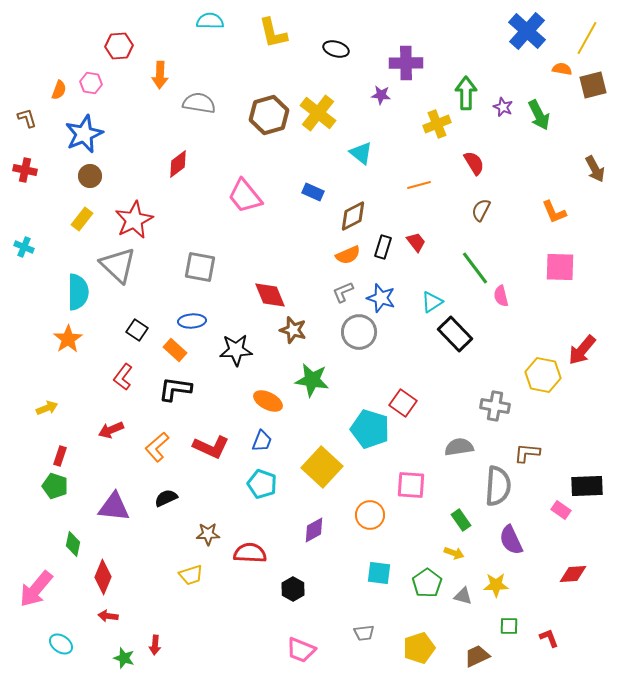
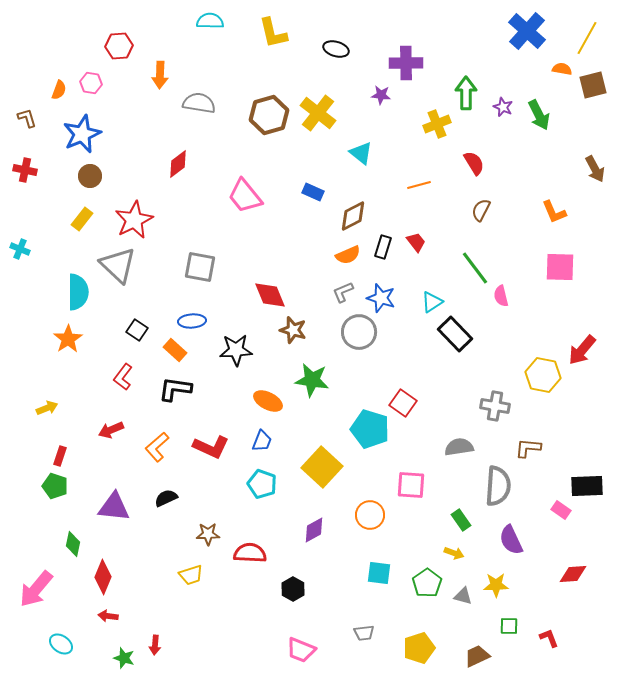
blue star at (84, 134): moved 2 px left
cyan cross at (24, 247): moved 4 px left, 2 px down
brown L-shape at (527, 453): moved 1 px right, 5 px up
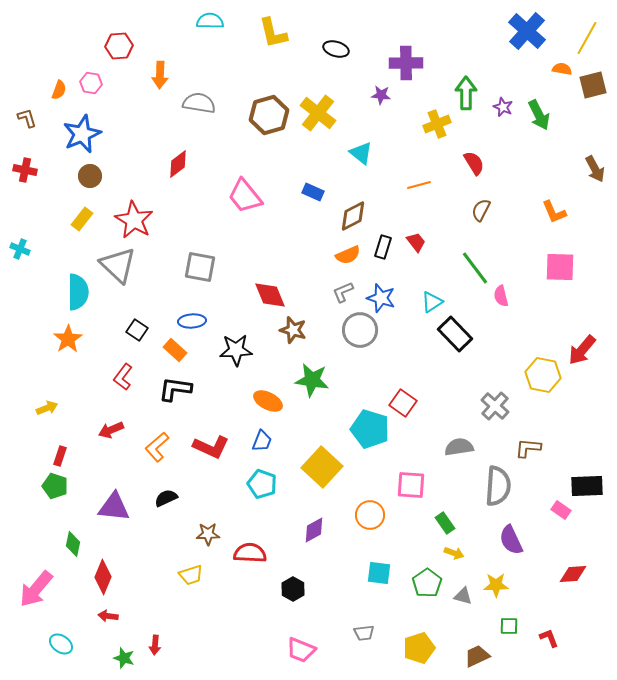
red star at (134, 220): rotated 15 degrees counterclockwise
gray circle at (359, 332): moved 1 px right, 2 px up
gray cross at (495, 406): rotated 32 degrees clockwise
green rectangle at (461, 520): moved 16 px left, 3 px down
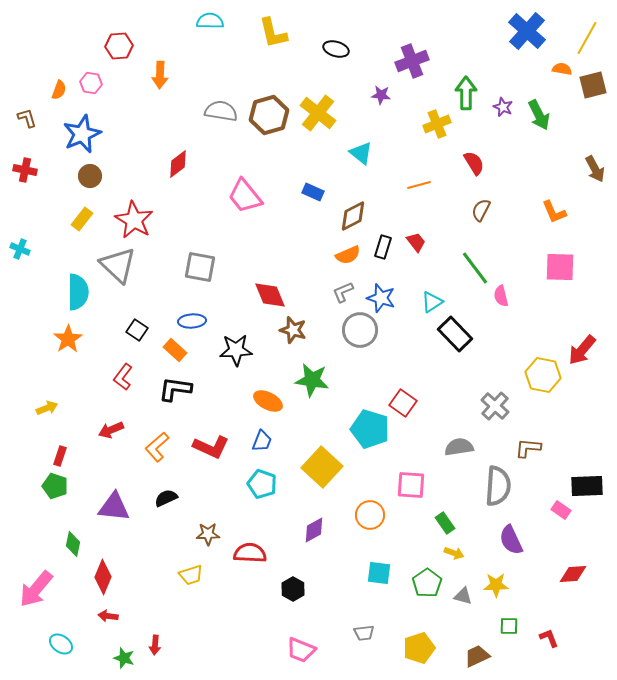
purple cross at (406, 63): moved 6 px right, 2 px up; rotated 20 degrees counterclockwise
gray semicircle at (199, 103): moved 22 px right, 8 px down
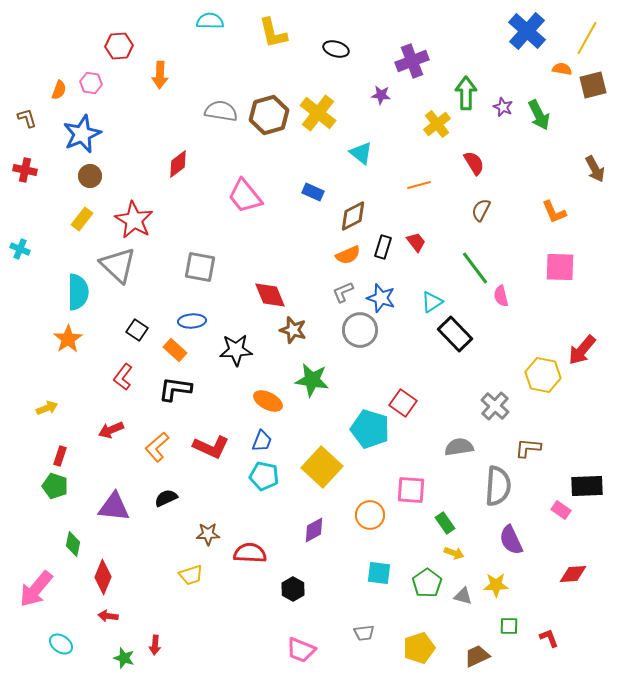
yellow cross at (437, 124): rotated 16 degrees counterclockwise
cyan pentagon at (262, 484): moved 2 px right, 8 px up; rotated 8 degrees counterclockwise
pink square at (411, 485): moved 5 px down
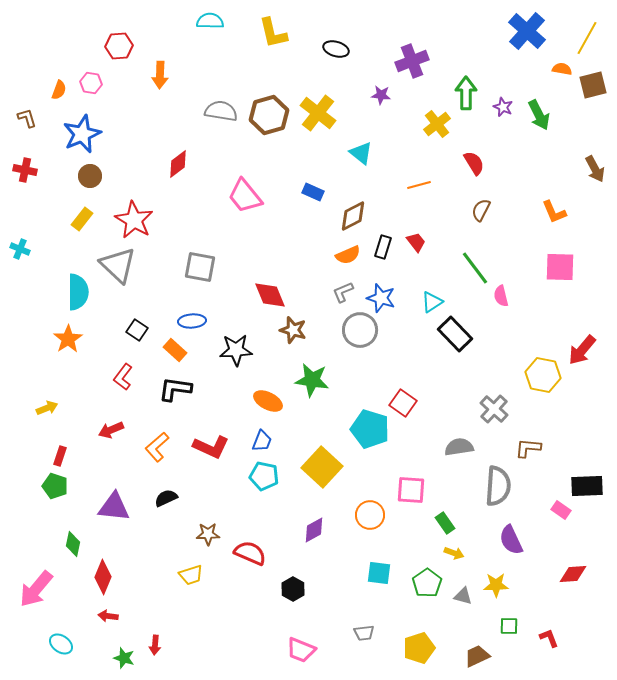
gray cross at (495, 406): moved 1 px left, 3 px down
red semicircle at (250, 553): rotated 20 degrees clockwise
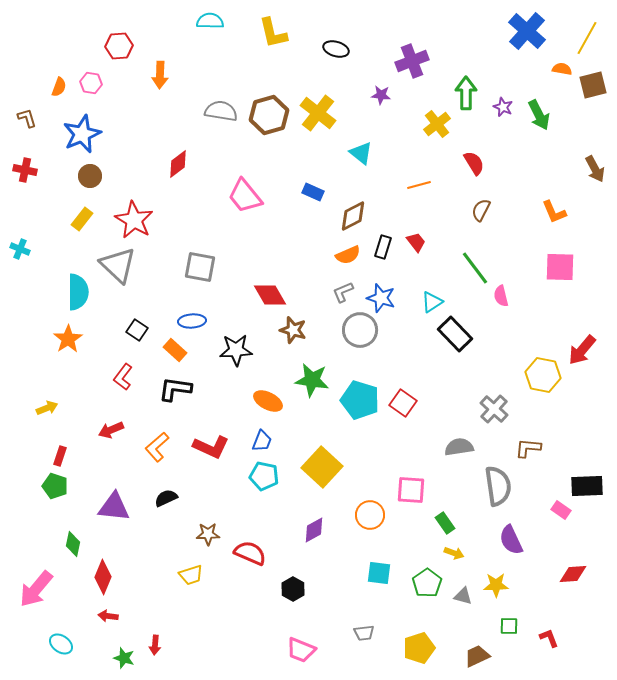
orange semicircle at (59, 90): moved 3 px up
red diamond at (270, 295): rotated 8 degrees counterclockwise
cyan pentagon at (370, 429): moved 10 px left, 29 px up
gray semicircle at (498, 486): rotated 12 degrees counterclockwise
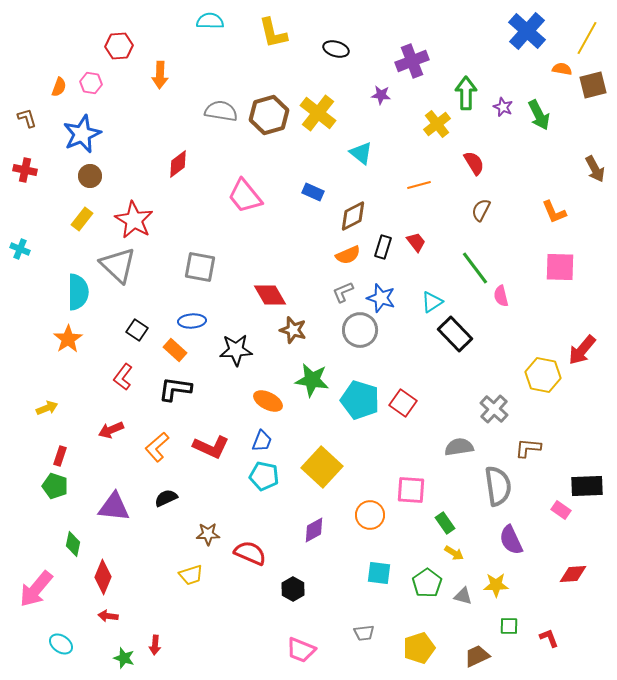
yellow arrow at (454, 553): rotated 12 degrees clockwise
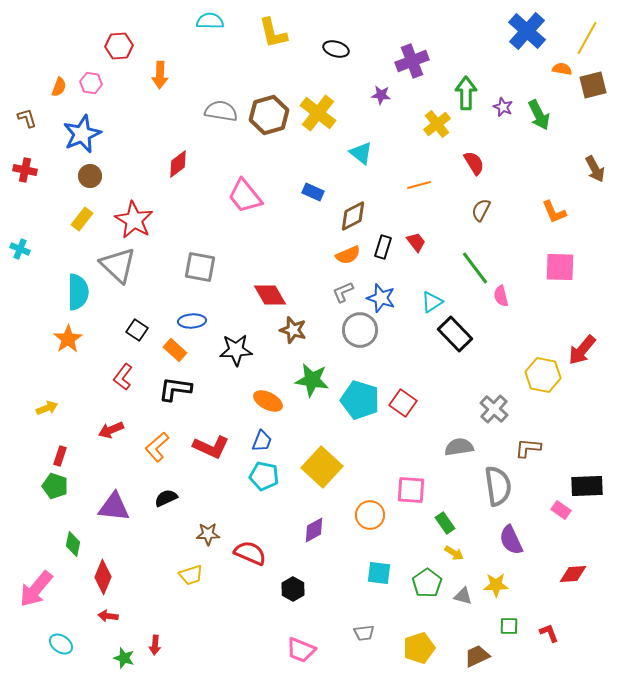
red L-shape at (549, 638): moved 5 px up
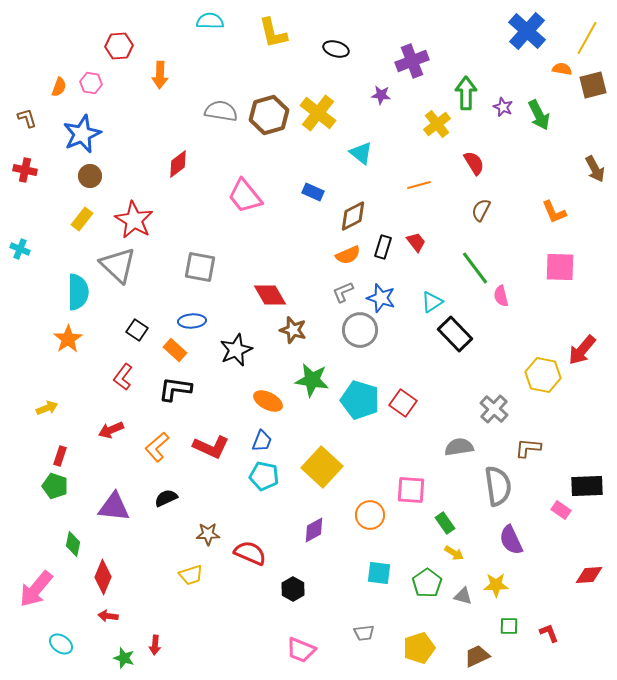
black star at (236, 350): rotated 20 degrees counterclockwise
red diamond at (573, 574): moved 16 px right, 1 px down
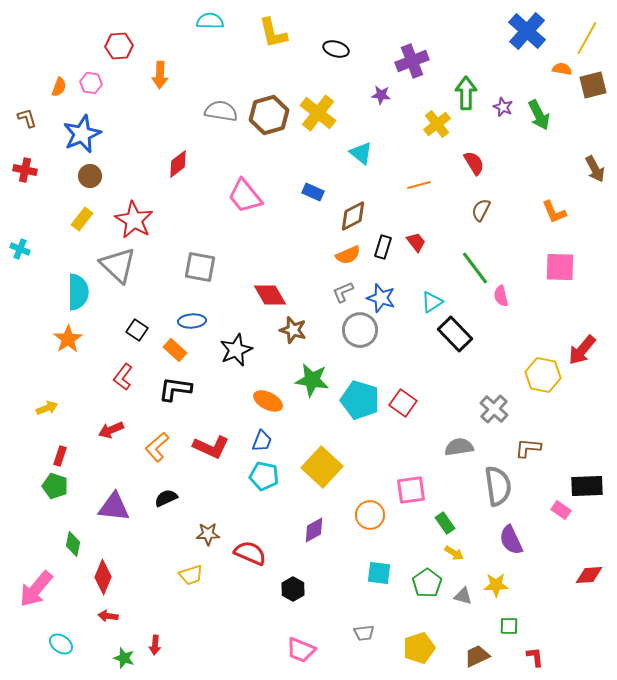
pink square at (411, 490): rotated 12 degrees counterclockwise
red L-shape at (549, 633): moved 14 px left, 24 px down; rotated 15 degrees clockwise
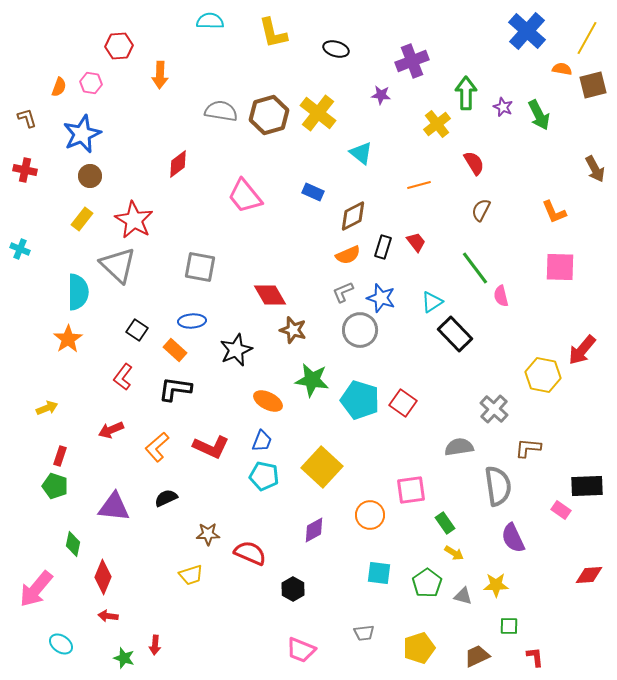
purple semicircle at (511, 540): moved 2 px right, 2 px up
